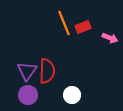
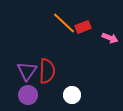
orange line: rotated 25 degrees counterclockwise
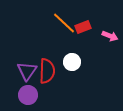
pink arrow: moved 2 px up
white circle: moved 33 px up
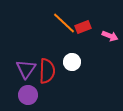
purple triangle: moved 1 px left, 2 px up
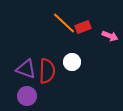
purple triangle: rotated 45 degrees counterclockwise
purple circle: moved 1 px left, 1 px down
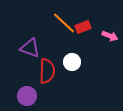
purple triangle: moved 4 px right, 21 px up
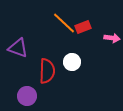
pink arrow: moved 2 px right, 2 px down; rotated 14 degrees counterclockwise
purple triangle: moved 12 px left
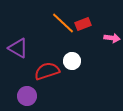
orange line: moved 1 px left
red rectangle: moved 3 px up
purple triangle: rotated 10 degrees clockwise
white circle: moved 1 px up
red semicircle: rotated 110 degrees counterclockwise
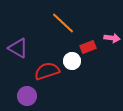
red rectangle: moved 5 px right, 23 px down
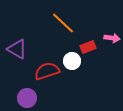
purple triangle: moved 1 px left, 1 px down
purple circle: moved 2 px down
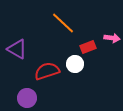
white circle: moved 3 px right, 3 px down
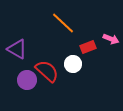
pink arrow: moved 1 px left, 1 px down; rotated 14 degrees clockwise
white circle: moved 2 px left
red semicircle: rotated 60 degrees clockwise
purple circle: moved 18 px up
